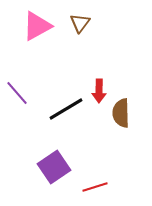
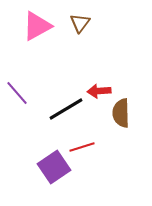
red arrow: rotated 85 degrees clockwise
red line: moved 13 px left, 40 px up
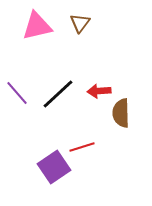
pink triangle: rotated 16 degrees clockwise
black line: moved 8 px left, 15 px up; rotated 12 degrees counterclockwise
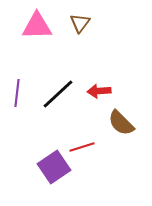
pink triangle: rotated 12 degrees clockwise
purple line: rotated 48 degrees clockwise
brown semicircle: moved 10 px down; rotated 44 degrees counterclockwise
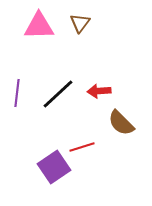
pink triangle: moved 2 px right
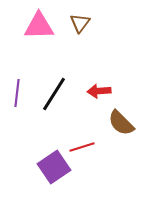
black line: moved 4 px left; rotated 15 degrees counterclockwise
